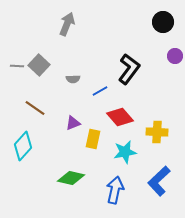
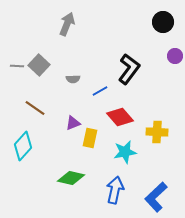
yellow rectangle: moved 3 px left, 1 px up
blue L-shape: moved 3 px left, 16 px down
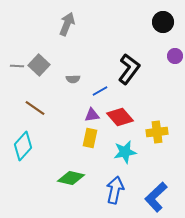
purple triangle: moved 19 px right, 8 px up; rotated 14 degrees clockwise
yellow cross: rotated 10 degrees counterclockwise
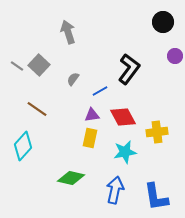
gray arrow: moved 1 px right, 8 px down; rotated 40 degrees counterclockwise
gray line: rotated 32 degrees clockwise
gray semicircle: rotated 128 degrees clockwise
brown line: moved 2 px right, 1 px down
red diamond: moved 3 px right; rotated 12 degrees clockwise
blue L-shape: rotated 56 degrees counterclockwise
